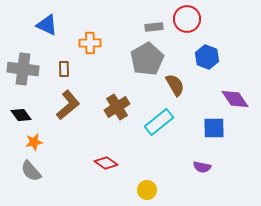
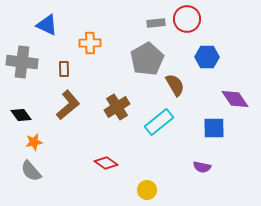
gray rectangle: moved 2 px right, 4 px up
blue hexagon: rotated 20 degrees counterclockwise
gray cross: moved 1 px left, 7 px up
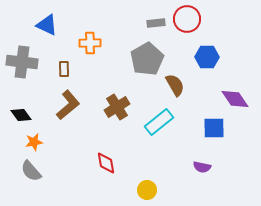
red diamond: rotated 45 degrees clockwise
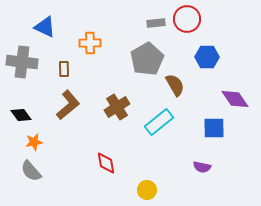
blue triangle: moved 2 px left, 2 px down
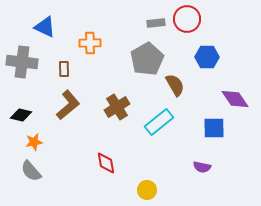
black diamond: rotated 40 degrees counterclockwise
